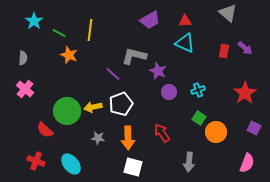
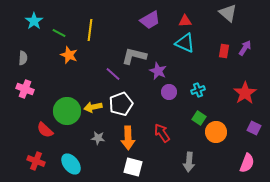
purple arrow: rotated 98 degrees counterclockwise
pink cross: rotated 18 degrees counterclockwise
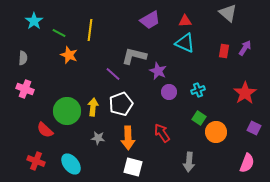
yellow arrow: rotated 108 degrees clockwise
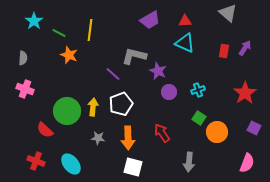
orange circle: moved 1 px right
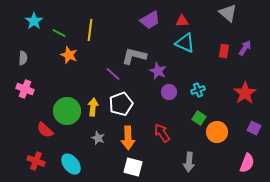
red triangle: moved 3 px left
gray star: rotated 16 degrees clockwise
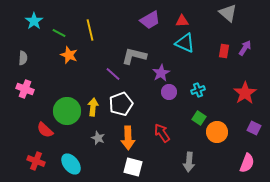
yellow line: rotated 20 degrees counterclockwise
purple star: moved 3 px right, 2 px down; rotated 18 degrees clockwise
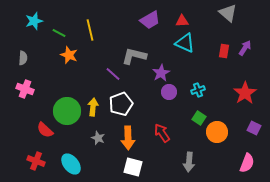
cyan star: rotated 18 degrees clockwise
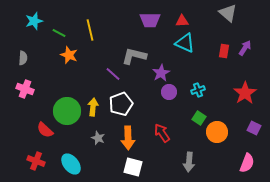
purple trapezoid: rotated 30 degrees clockwise
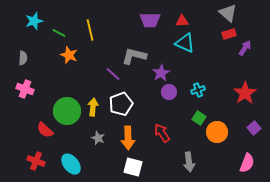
red rectangle: moved 5 px right, 17 px up; rotated 64 degrees clockwise
purple square: rotated 24 degrees clockwise
gray arrow: rotated 12 degrees counterclockwise
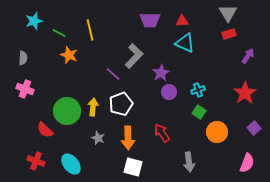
gray triangle: rotated 18 degrees clockwise
purple arrow: moved 3 px right, 8 px down
gray L-shape: rotated 120 degrees clockwise
green square: moved 6 px up
